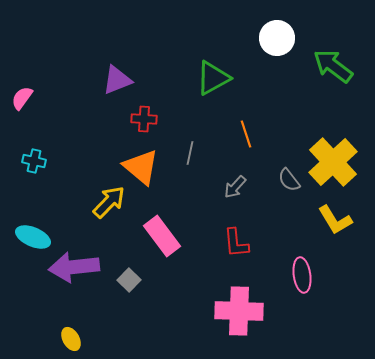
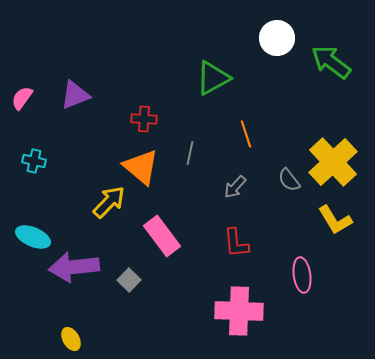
green arrow: moved 2 px left, 4 px up
purple triangle: moved 42 px left, 15 px down
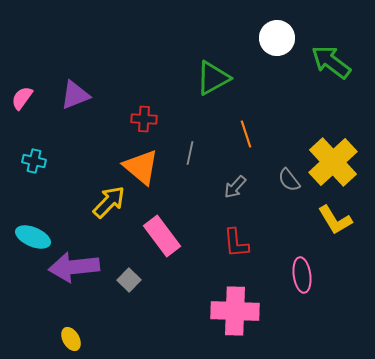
pink cross: moved 4 px left
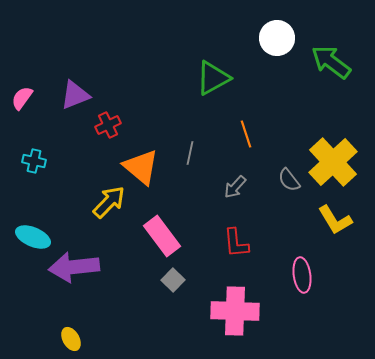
red cross: moved 36 px left, 6 px down; rotated 30 degrees counterclockwise
gray square: moved 44 px right
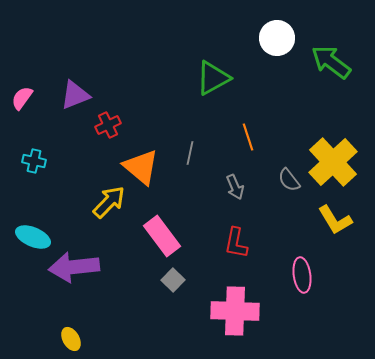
orange line: moved 2 px right, 3 px down
gray arrow: rotated 65 degrees counterclockwise
red L-shape: rotated 16 degrees clockwise
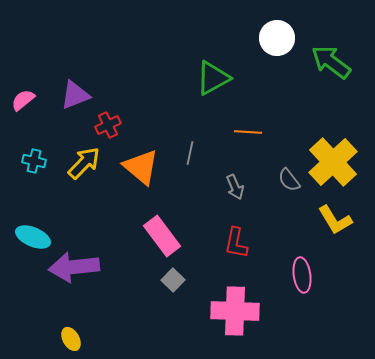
pink semicircle: moved 1 px right, 2 px down; rotated 15 degrees clockwise
orange line: moved 5 px up; rotated 68 degrees counterclockwise
yellow arrow: moved 25 px left, 39 px up
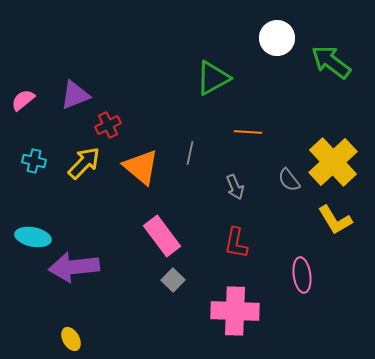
cyan ellipse: rotated 12 degrees counterclockwise
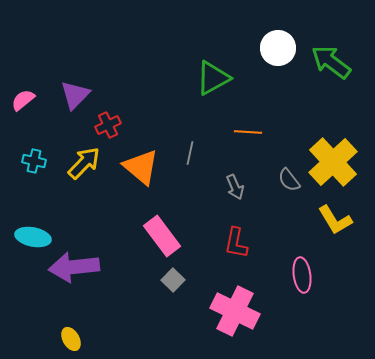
white circle: moved 1 px right, 10 px down
purple triangle: rotated 24 degrees counterclockwise
pink cross: rotated 24 degrees clockwise
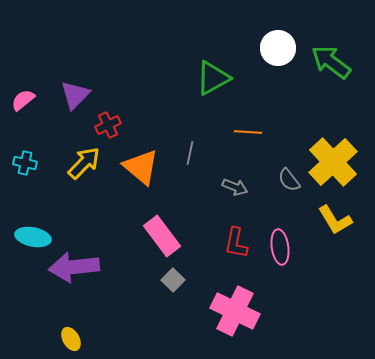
cyan cross: moved 9 px left, 2 px down
gray arrow: rotated 45 degrees counterclockwise
pink ellipse: moved 22 px left, 28 px up
